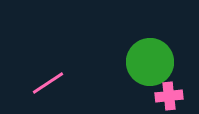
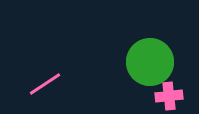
pink line: moved 3 px left, 1 px down
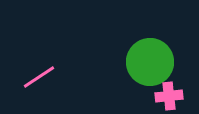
pink line: moved 6 px left, 7 px up
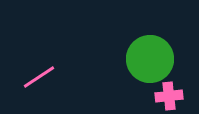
green circle: moved 3 px up
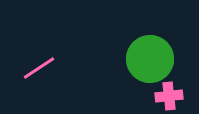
pink line: moved 9 px up
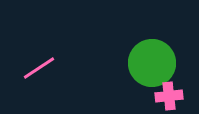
green circle: moved 2 px right, 4 px down
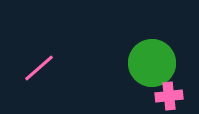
pink line: rotated 8 degrees counterclockwise
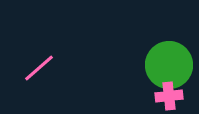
green circle: moved 17 px right, 2 px down
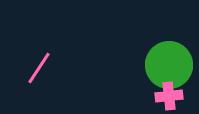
pink line: rotated 16 degrees counterclockwise
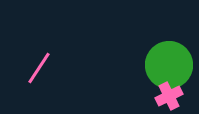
pink cross: rotated 20 degrees counterclockwise
